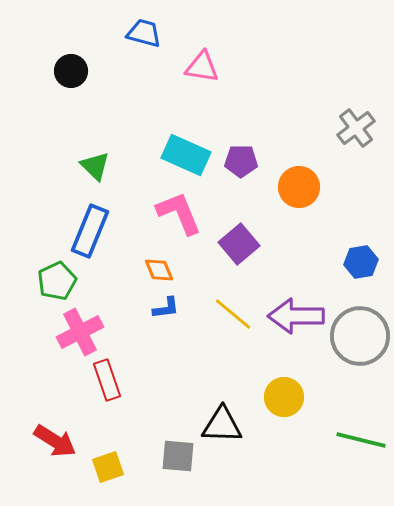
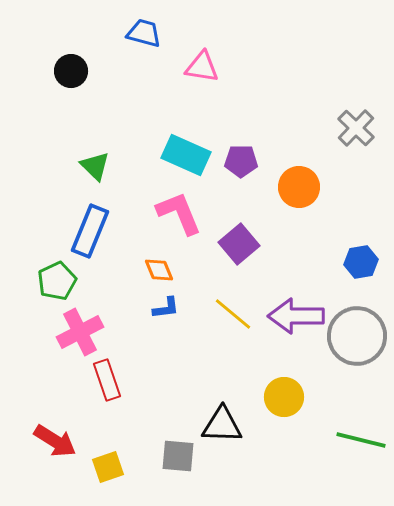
gray cross: rotated 9 degrees counterclockwise
gray circle: moved 3 px left
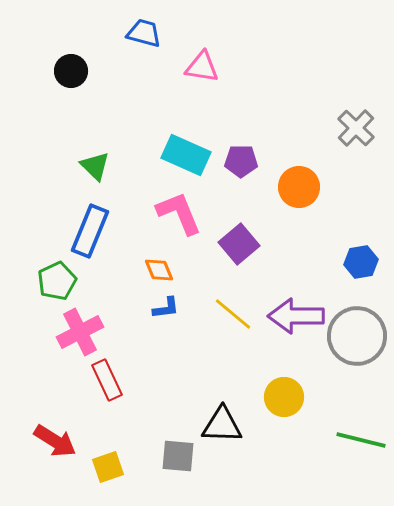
red rectangle: rotated 6 degrees counterclockwise
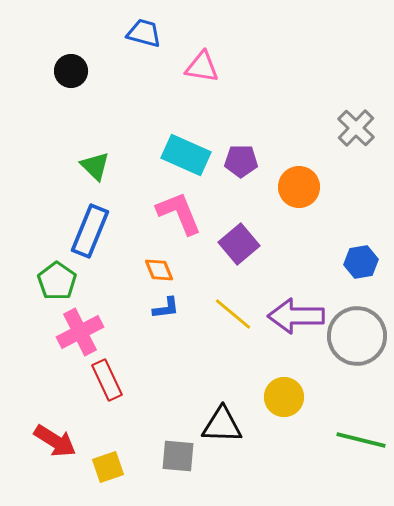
green pentagon: rotated 12 degrees counterclockwise
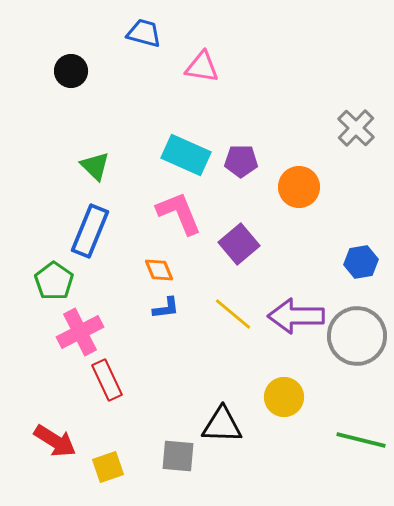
green pentagon: moved 3 px left
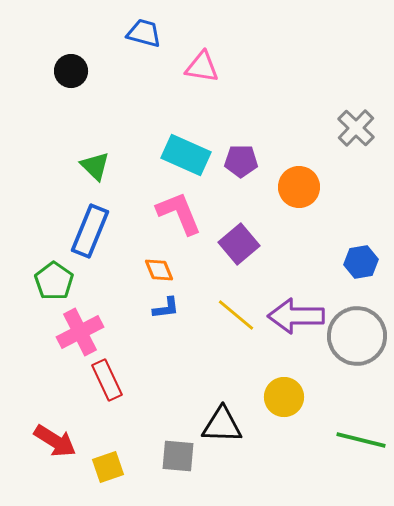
yellow line: moved 3 px right, 1 px down
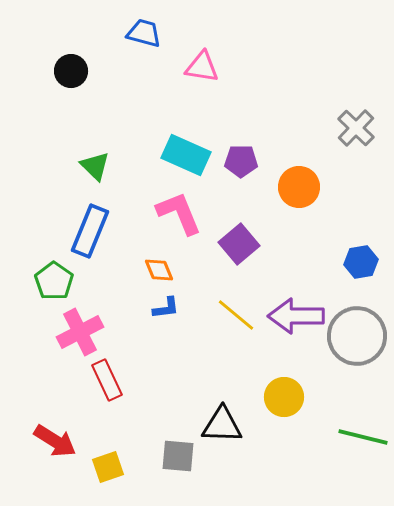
green line: moved 2 px right, 3 px up
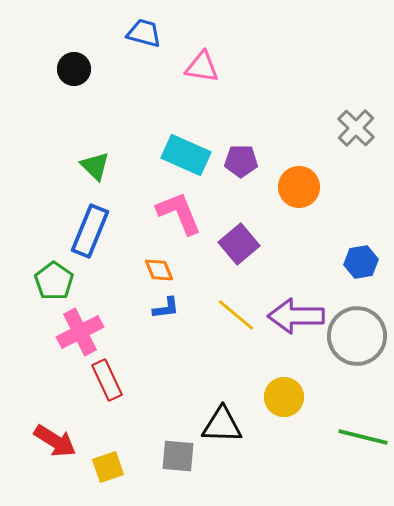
black circle: moved 3 px right, 2 px up
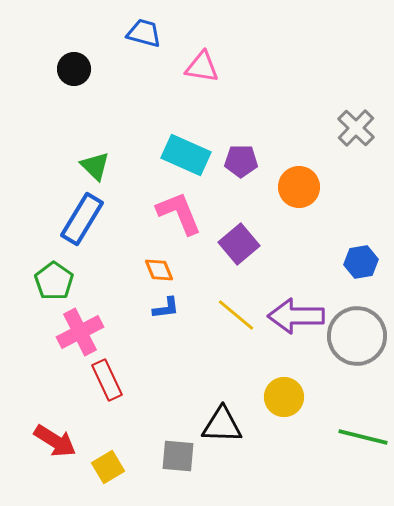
blue rectangle: moved 8 px left, 12 px up; rotated 9 degrees clockwise
yellow square: rotated 12 degrees counterclockwise
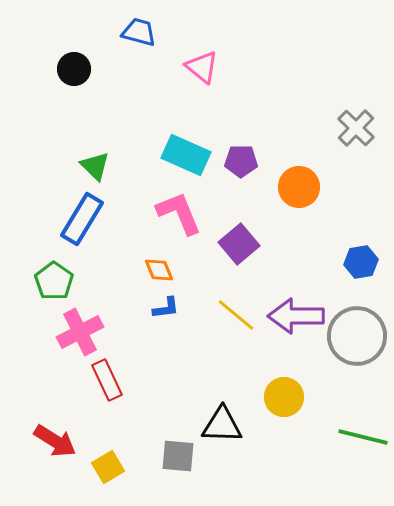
blue trapezoid: moved 5 px left, 1 px up
pink triangle: rotated 30 degrees clockwise
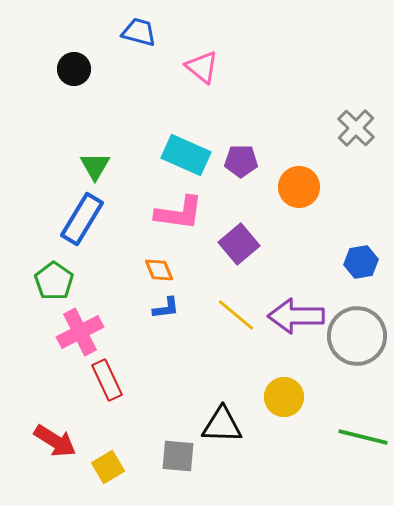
green triangle: rotated 16 degrees clockwise
pink L-shape: rotated 120 degrees clockwise
